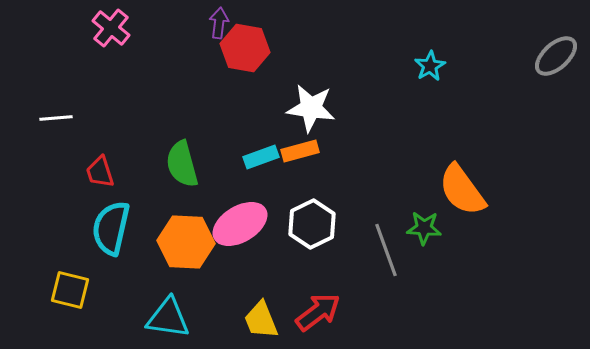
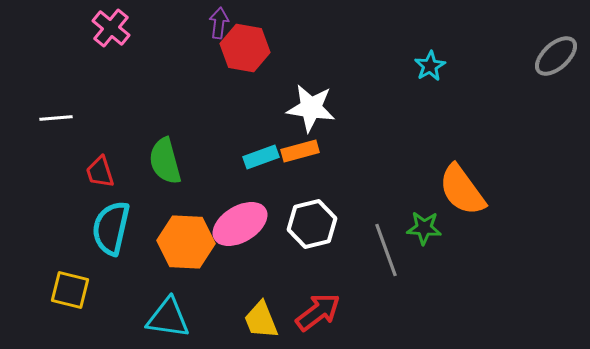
green semicircle: moved 17 px left, 3 px up
white hexagon: rotated 12 degrees clockwise
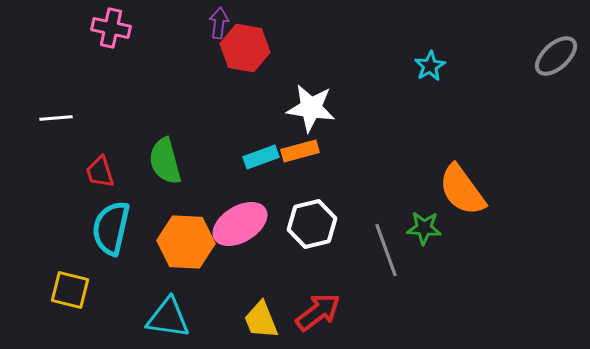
pink cross: rotated 27 degrees counterclockwise
